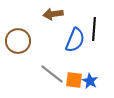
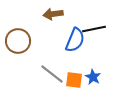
black line: rotated 75 degrees clockwise
blue star: moved 3 px right, 4 px up
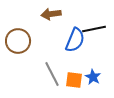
brown arrow: moved 2 px left
gray line: rotated 25 degrees clockwise
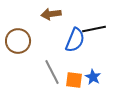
gray line: moved 2 px up
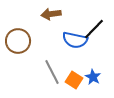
black line: rotated 35 degrees counterclockwise
blue semicircle: rotated 80 degrees clockwise
orange square: rotated 24 degrees clockwise
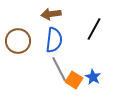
black line: rotated 15 degrees counterclockwise
blue semicircle: moved 21 px left; rotated 95 degrees counterclockwise
gray line: moved 7 px right, 3 px up
